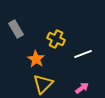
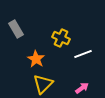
yellow cross: moved 5 px right, 1 px up
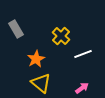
yellow cross: moved 2 px up; rotated 18 degrees clockwise
orange star: rotated 12 degrees clockwise
yellow triangle: moved 2 px left, 1 px up; rotated 35 degrees counterclockwise
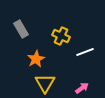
gray rectangle: moved 5 px right
yellow cross: rotated 18 degrees counterclockwise
white line: moved 2 px right, 2 px up
yellow triangle: moved 4 px right; rotated 20 degrees clockwise
